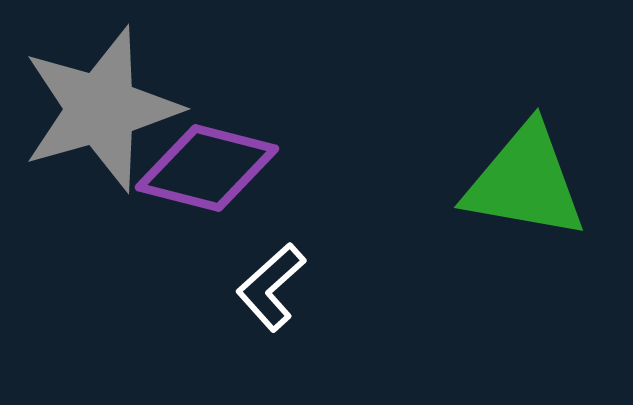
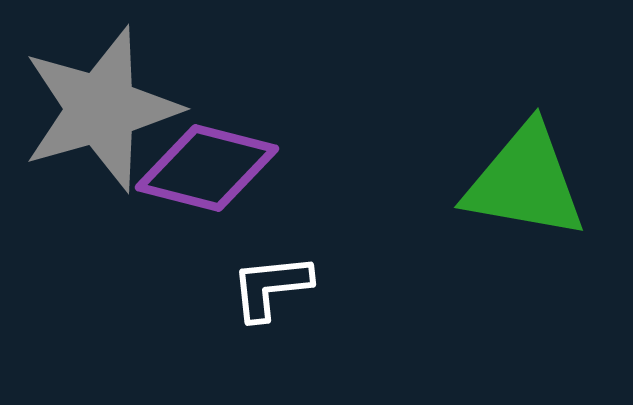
white L-shape: rotated 36 degrees clockwise
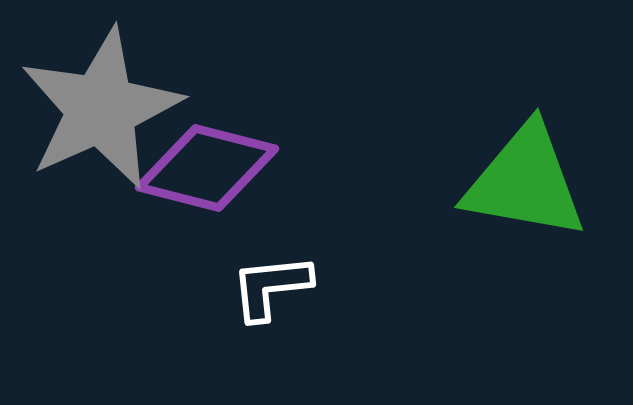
gray star: rotated 8 degrees counterclockwise
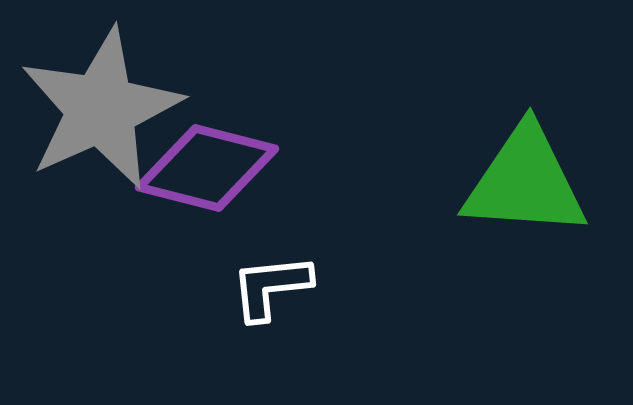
green triangle: rotated 6 degrees counterclockwise
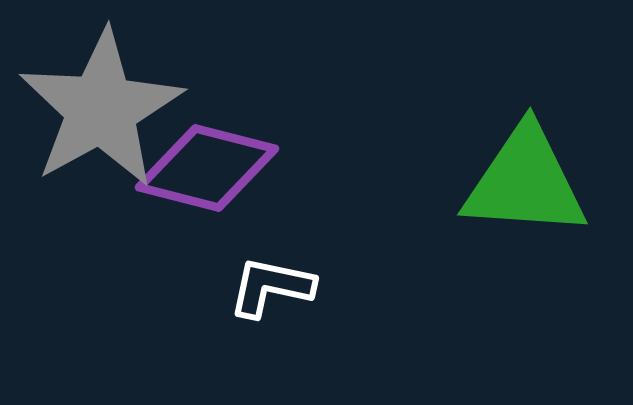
gray star: rotated 5 degrees counterclockwise
white L-shape: rotated 18 degrees clockwise
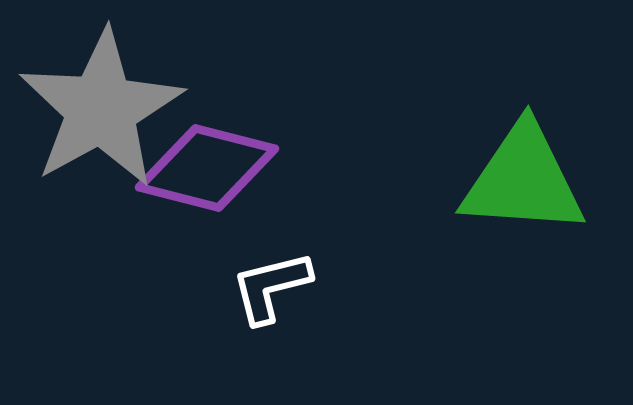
green triangle: moved 2 px left, 2 px up
white L-shape: rotated 26 degrees counterclockwise
